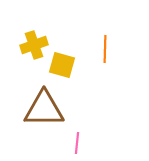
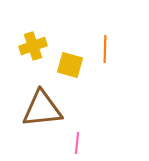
yellow cross: moved 1 px left, 1 px down
yellow square: moved 8 px right
brown triangle: moved 2 px left; rotated 6 degrees counterclockwise
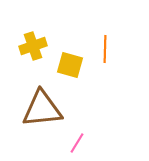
pink line: rotated 25 degrees clockwise
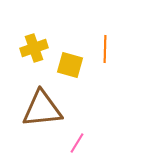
yellow cross: moved 1 px right, 2 px down
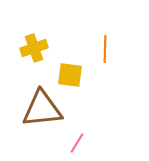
yellow square: moved 10 px down; rotated 8 degrees counterclockwise
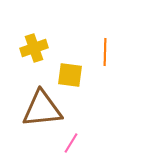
orange line: moved 3 px down
pink line: moved 6 px left
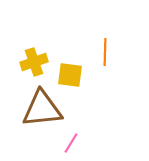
yellow cross: moved 14 px down
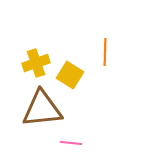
yellow cross: moved 2 px right, 1 px down
yellow square: rotated 24 degrees clockwise
pink line: rotated 65 degrees clockwise
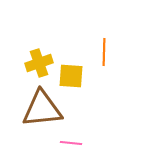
orange line: moved 1 px left
yellow cross: moved 3 px right
yellow square: moved 1 px right, 1 px down; rotated 28 degrees counterclockwise
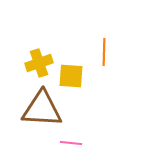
brown triangle: rotated 9 degrees clockwise
